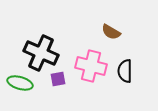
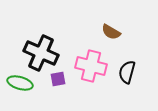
black semicircle: moved 2 px right, 1 px down; rotated 15 degrees clockwise
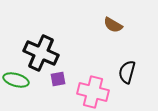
brown semicircle: moved 2 px right, 7 px up
pink cross: moved 2 px right, 26 px down
green ellipse: moved 4 px left, 3 px up
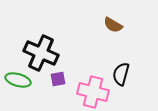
black semicircle: moved 6 px left, 2 px down
green ellipse: moved 2 px right
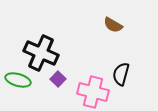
purple square: rotated 35 degrees counterclockwise
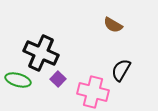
black semicircle: moved 4 px up; rotated 15 degrees clockwise
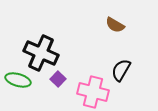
brown semicircle: moved 2 px right
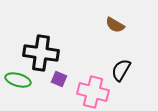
black cross: rotated 16 degrees counterclockwise
purple square: moved 1 px right; rotated 21 degrees counterclockwise
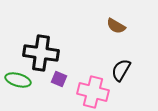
brown semicircle: moved 1 px right, 1 px down
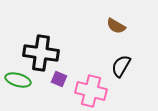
black semicircle: moved 4 px up
pink cross: moved 2 px left, 1 px up
